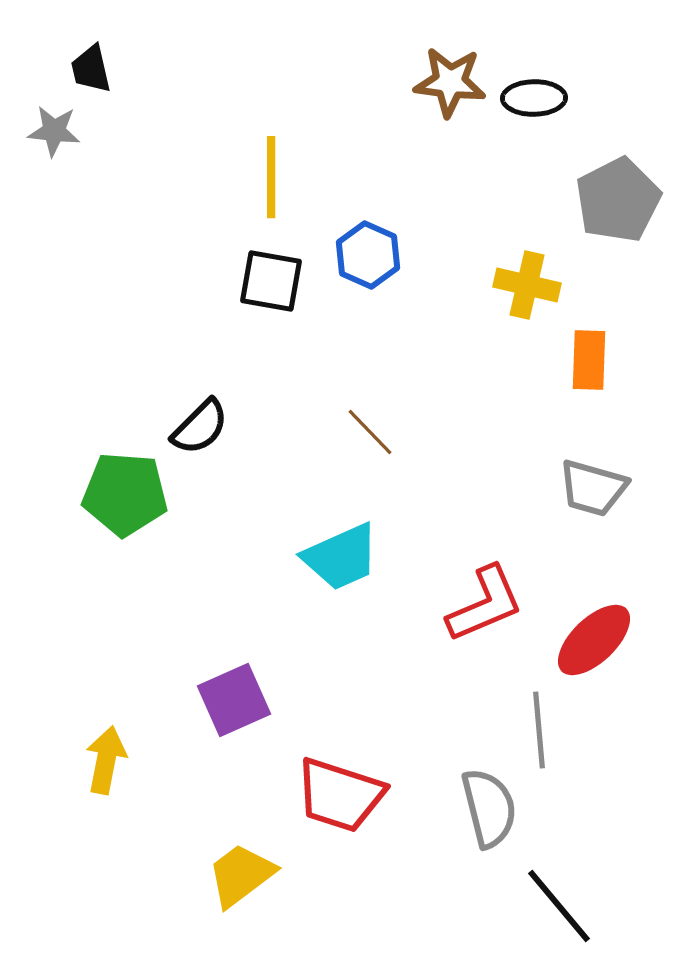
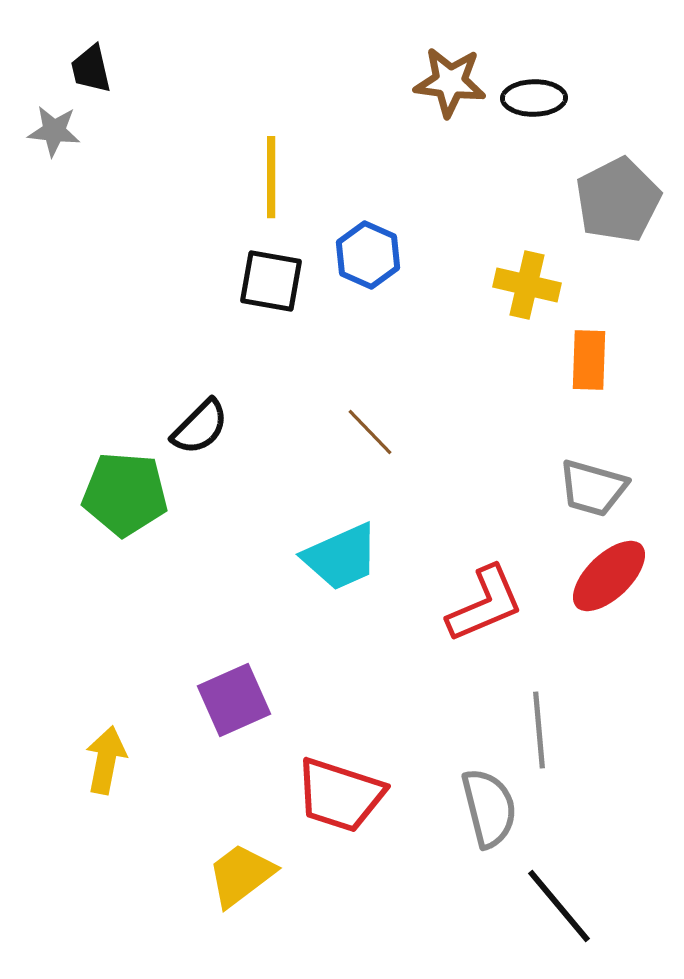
red ellipse: moved 15 px right, 64 px up
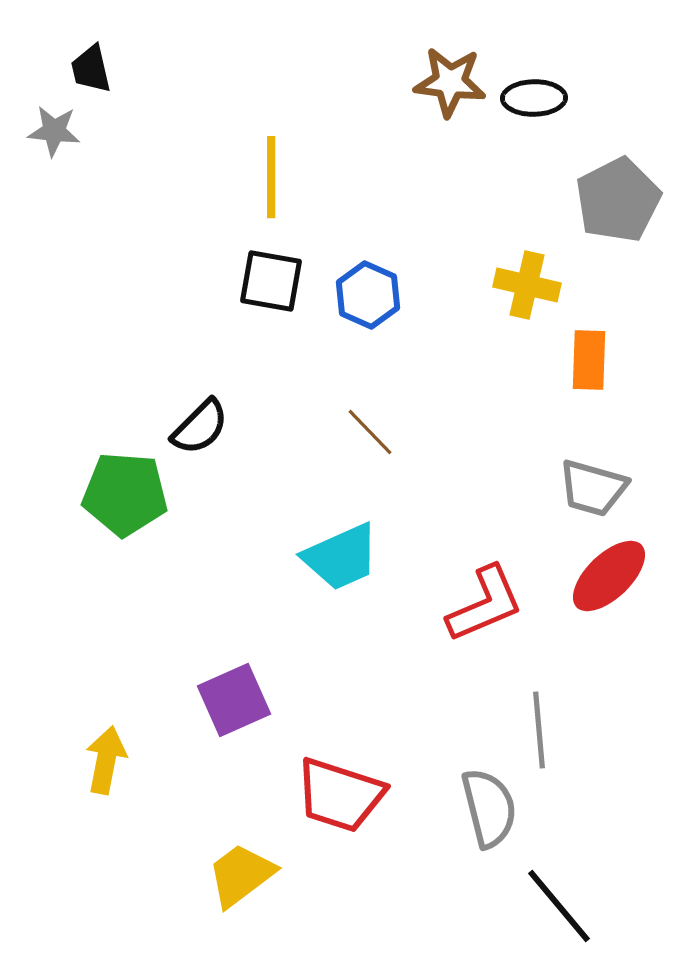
blue hexagon: moved 40 px down
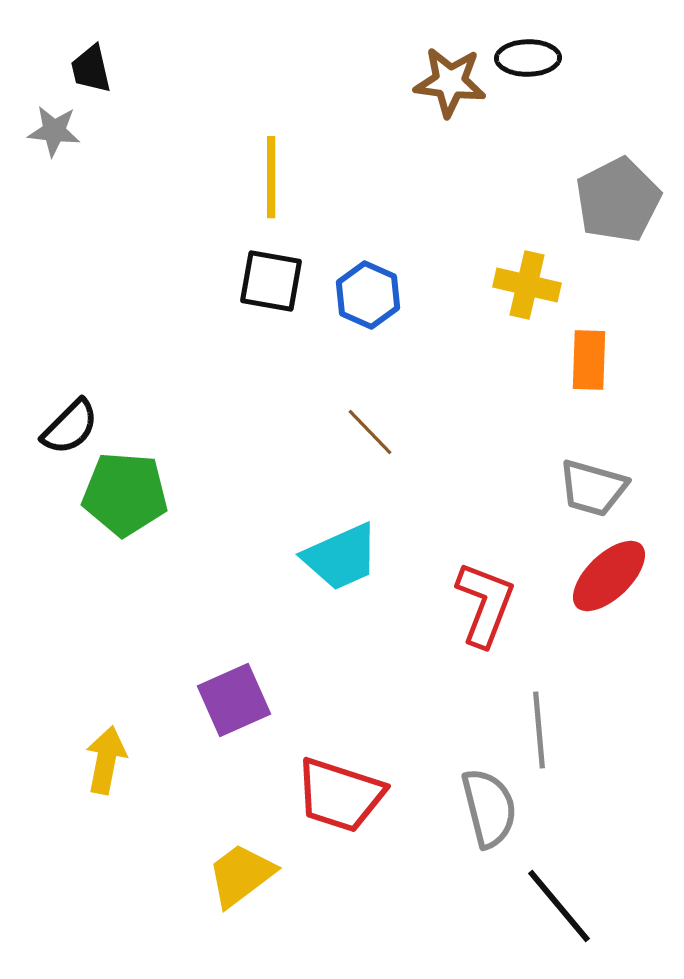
black ellipse: moved 6 px left, 40 px up
black semicircle: moved 130 px left
red L-shape: rotated 46 degrees counterclockwise
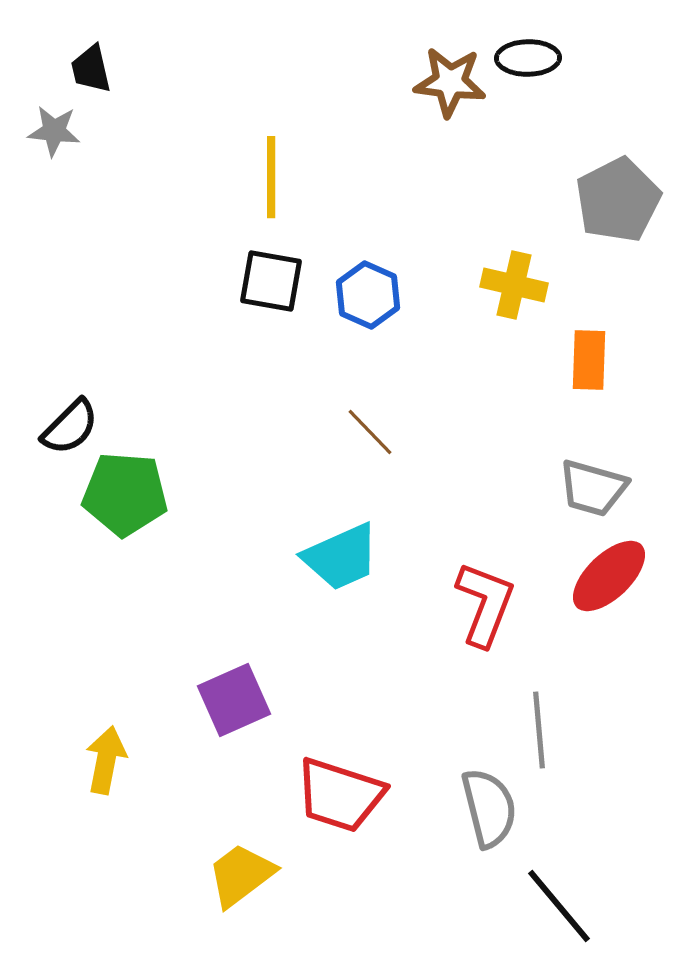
yellow cross: moved 13 px left
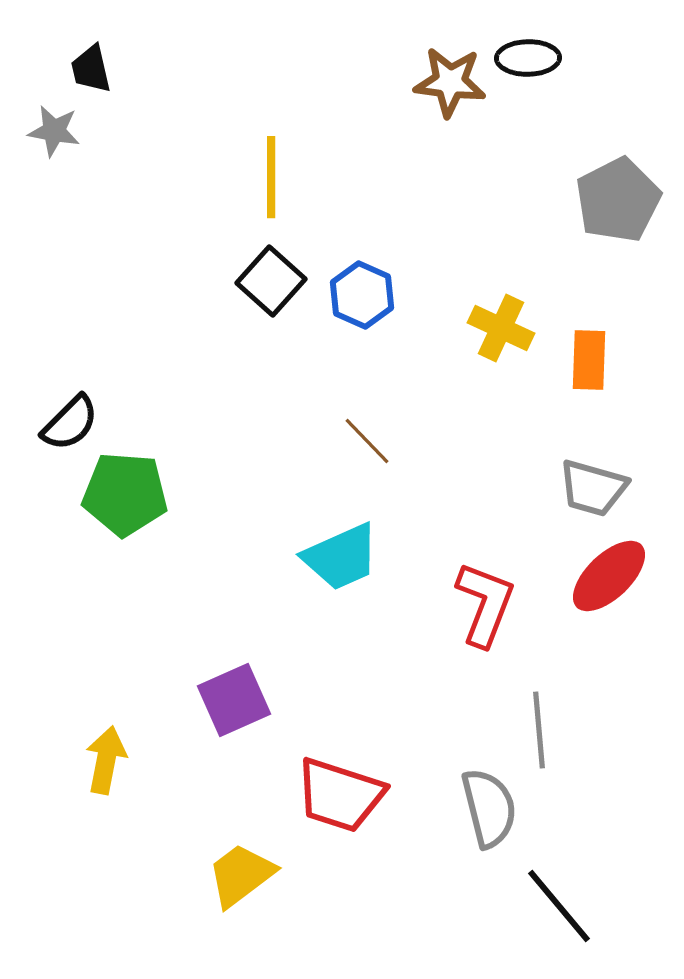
gray star: rotated 4 degrees clockwise
black square: rotated 32 degrees clockwise
yellow cross: moved 13 px left, 43 px down; rotated 12 degrees clockwise
blue hexagon: moved 6 px left
black semicircle: moved 4 px up
brown line: moved 3 px left, 9 px down
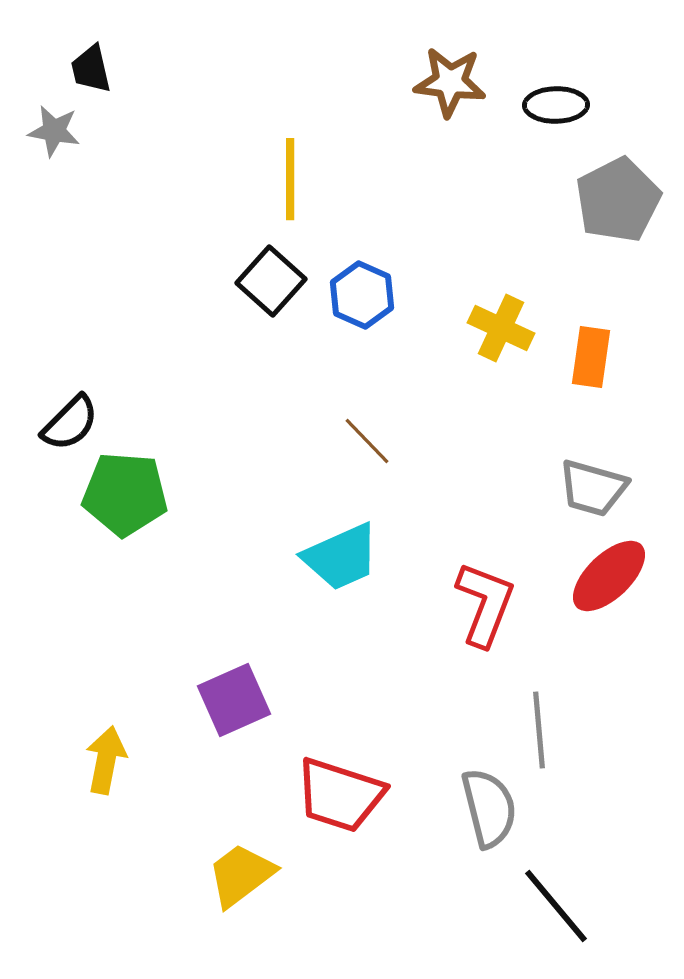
black ellipse: moved 28 px right, 47 px down
yellow line: moved 19 px right, 2 px down
orange rectangle: moved 2 px right, 3 px up; rotated 6 degrees clockwise
black line: moved 3 px left
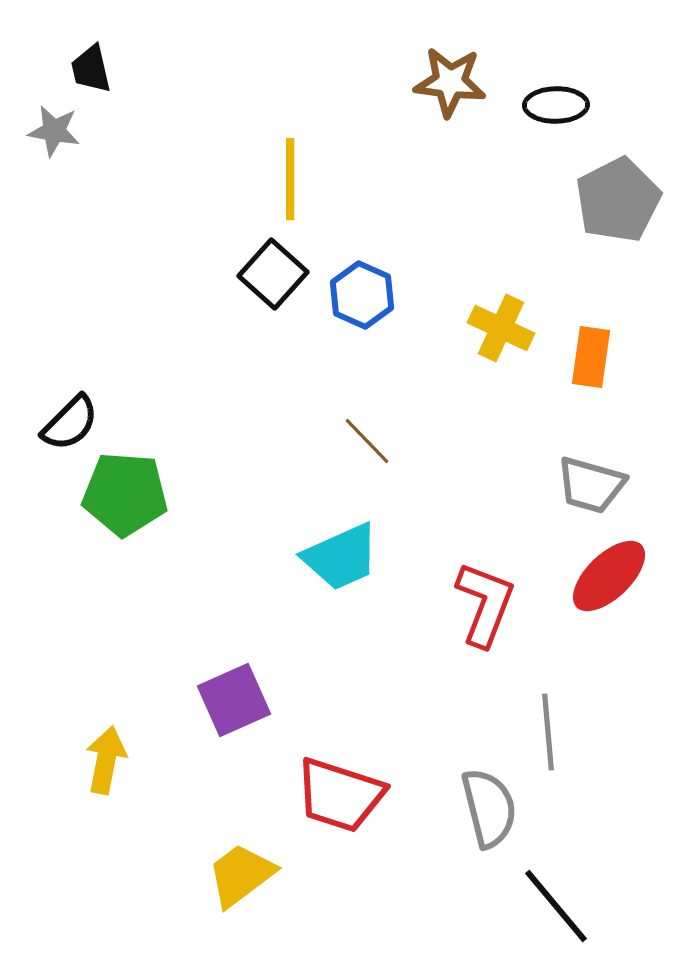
black square: moved 2 px right, 7 px up
gray trapezoid: moved 2 px left, 3 px up
gray line: moved 9 px right, 2 px down
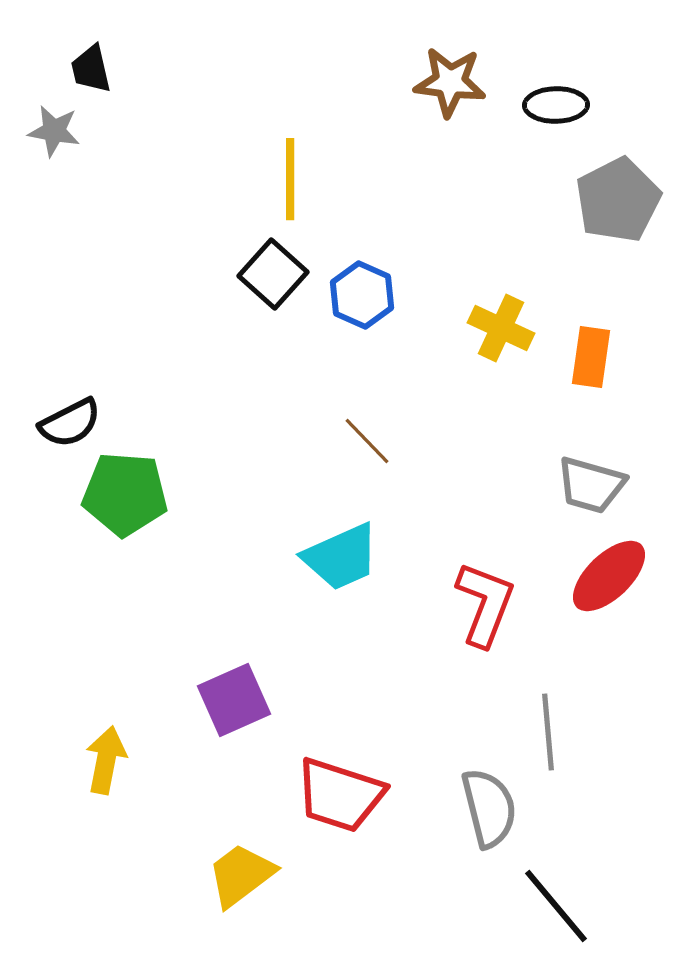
black semicircle: rotated 18 degrees clockwise
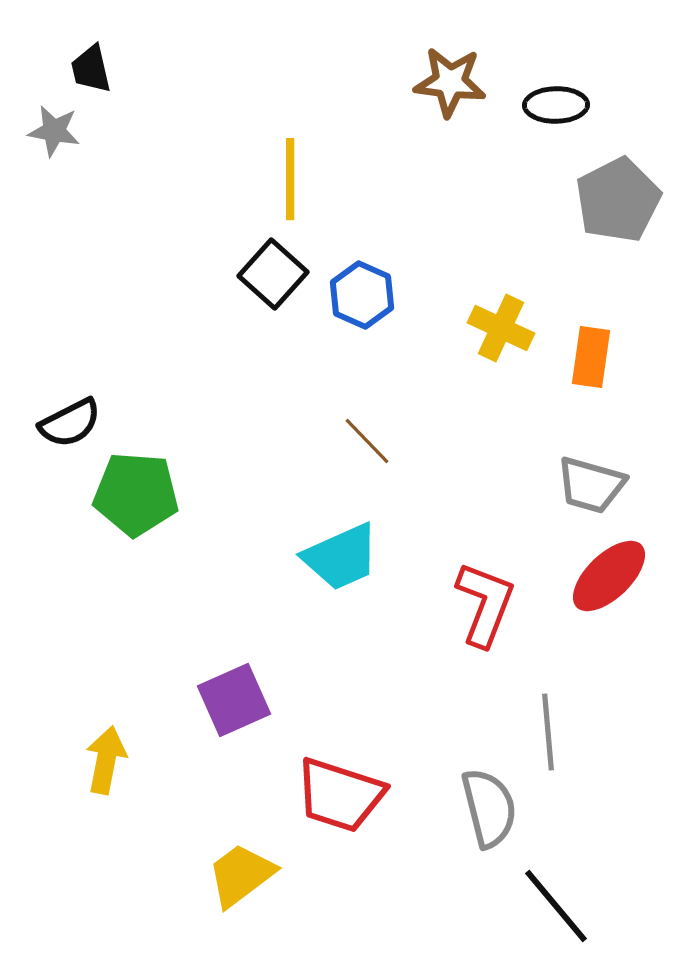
green pentagon: moved 11 px right
